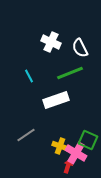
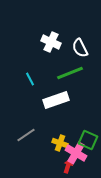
cyan line: moved 1 px right, 3 px down
yellow cross: moved 3 px up
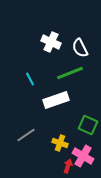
green square: moved 15 px up
pink cross: moved 7 px right, 3 px down
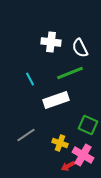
white cross: rotated 18 degrees counterclockwise
pink cross: moved 1 px up
red arrow: rotated 136 degrees counterclockwise
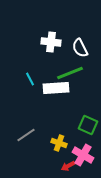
white rectangle: moved 12 px up; rotated 15 degrees clockwise
yellow cross: moved 1 px left
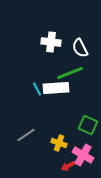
cyan line: moved 7 px right, 10 px down
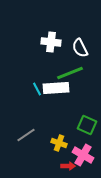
green square: moved 1 px left
red arrow: rotated 152 degrees counterclockwise
